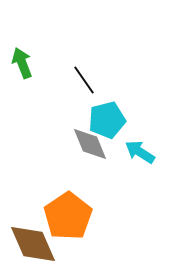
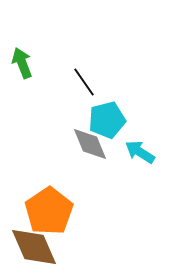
black line: moved 2 px down
orange pentagon: moved 19 px left, 5 px up
brown diamond: moved 1 px right, 3 px down
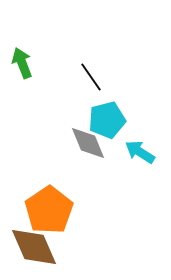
black line: moved 7 px right, 5 px up
gray diamond: moved 2 px left, 1 px up
orange pentagon: moved 1 px up
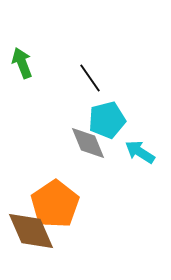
black line: moved 1 px left, 1 px down
orange pentagon: moved 6 px right, 6 px up
brown diamond: moved 3 px left, 16 px up
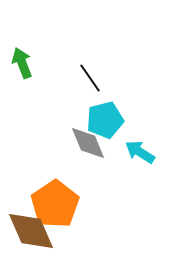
cyan pentagon: moved 2 px left
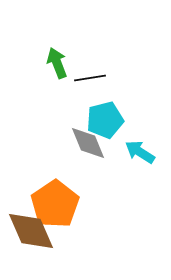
green arrow: moved 35 px right
black line: rotated 64 degrees counterclockwise
